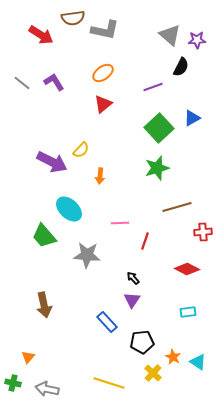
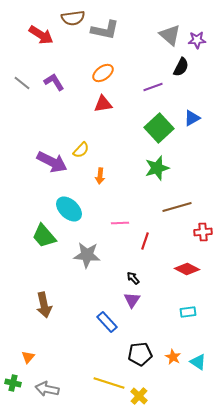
red triangle: rotated 30 degrees clockwise
black pentagon: moved 2 px left, 12 px down
yellow cross: moved 14 px left, 23 px down
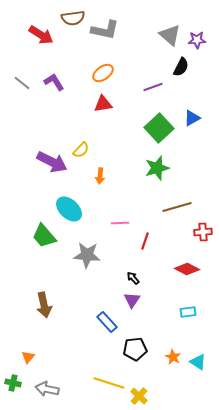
black pentagon: moved 5 px left, 5 px up
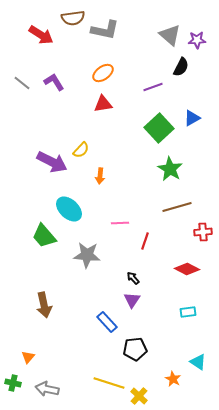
green star: moved 13 px right, 1 px down; rotated 25 degrees counterclockwise
orange star: moved 22 px down
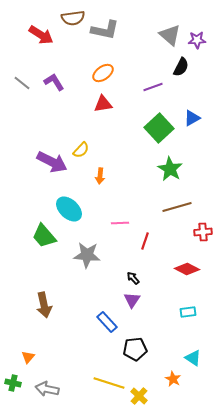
cyan triangle: moved 5 px left, 4 px up
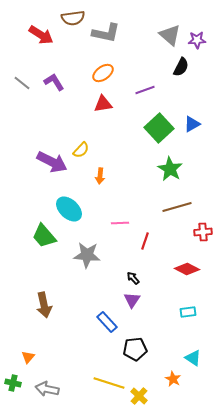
gray L-shape: moved 1 px right, 3 px down
purple line: moved 8 px left, 3 px down
blue triangle: moved 6 px down
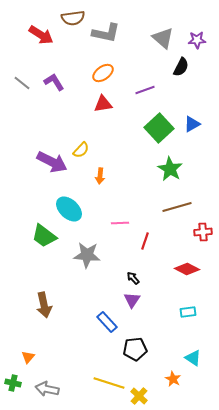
gray triangle: moved 7 px left, 3 px down
green trapezoid: rotated 12 degrees counterclockwise
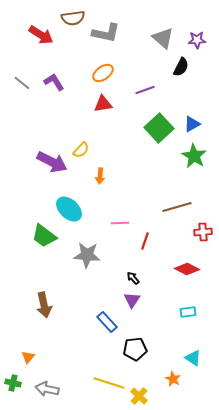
green star: moved 24 px right, 13 px up
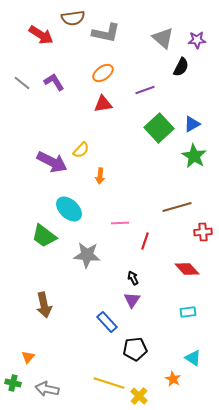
red diamond: rotated 20 degrees clockwise
black arrow: rotated 16 degrees clockwise
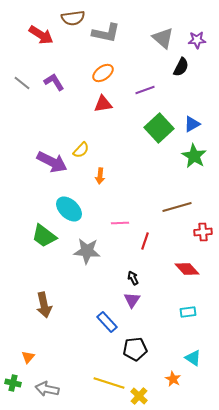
gray star: moved 4 px up
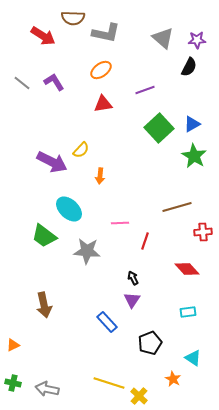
brown semicircle: rotated 10 degrees clockwise
red arrow: moved 2 px right, 1 px down
black semicircle: moved 8 px right
orange ellipse: moved 2 px left, 3 px up
black pentagon: moved 15 px right, 6 px up; rotated 15 degrees counterclockwise
orange triangle: moved 15 px left, 12 px up; rotated 24 degrees clockwise
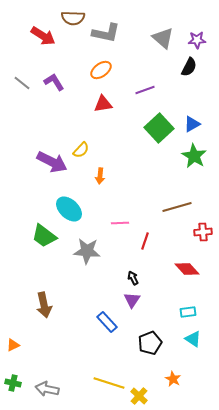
cyan triangle: moved 19 px up
